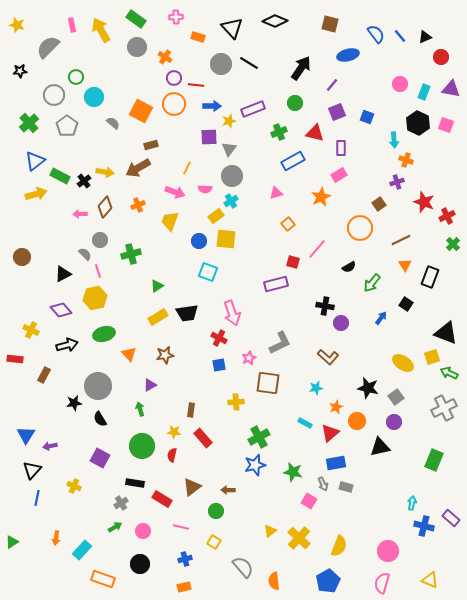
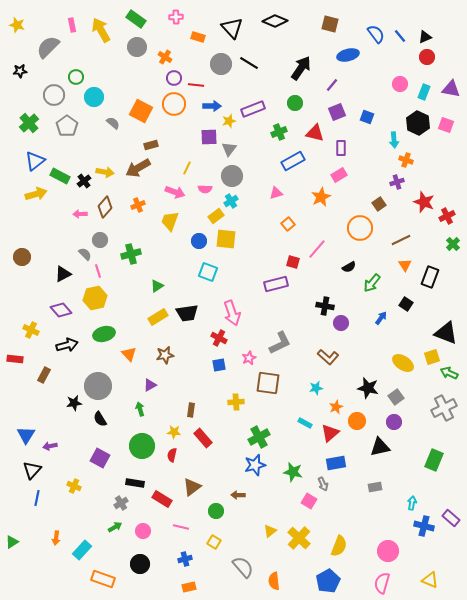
red circle at (441, 57): moved 14 px left
gray rectangle at (346, 487): moved 29 px right; rotated 24 degrees counterclockwise
brown arrow at (228, 490): moved 10 px right, 5 px down
orange rectangle at (184, 587): moved 5 px right
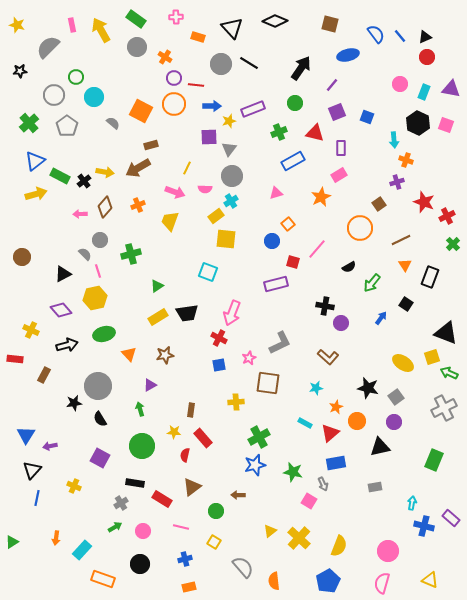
blue circle at (199, 241): moved 73 px right
pink arrow at (232, 313): rotated 40 degrees clockwise
red semicircle at (172, 455): moved 13 px right
